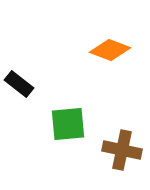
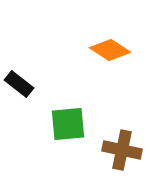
orange diamond: rotated 12 degrees clockwise
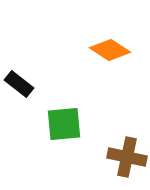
green square: moved 4 px left
brown cross: moved 5 px right, 7 px down
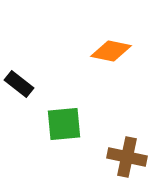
orange diamond: moved 1 px right, 1 px down; rotated 21 degrees counterclockwise
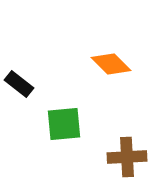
orange diamond: moved 13 px down; rotated 33 degrees clockwise
brown cross: rotated 15 degrees counterclockwise
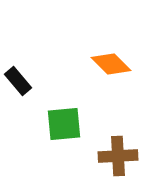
black rectangle: moved 1 px left, 3 px up; rotated 12 degrees clockwise
brown cross: moved 9 px left, 1 px up
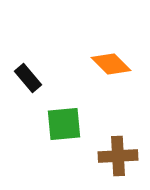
black rectangle: moved 10 px right, 3 px up
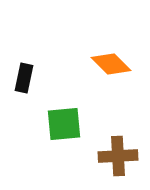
black rectangle: moved 4 px left; rotated 52 degrees clockwise
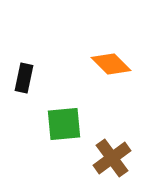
brown cross: moved 6 px left, 2 px down; rotated 33 degrees counterclockwise
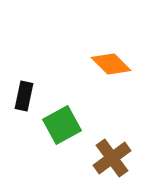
black rectangle: moved 18 px down
green square: moved 2 px left, 1 px down; rotated 24 degrees counterclockwise
